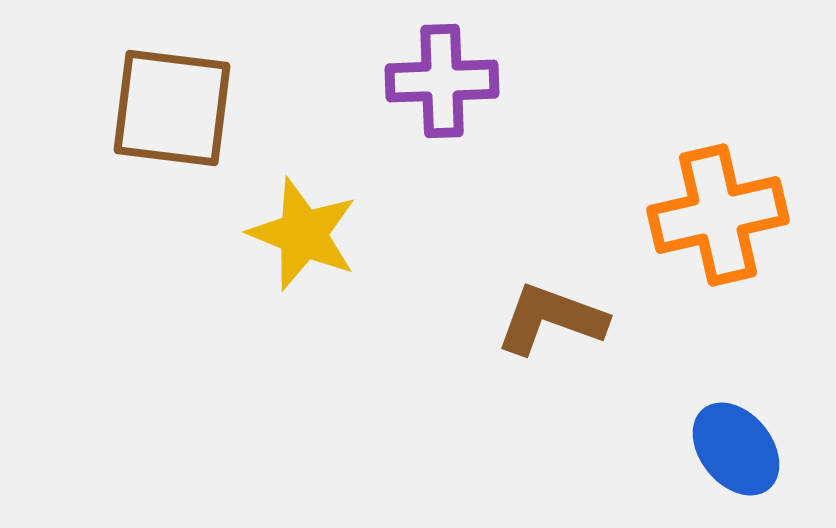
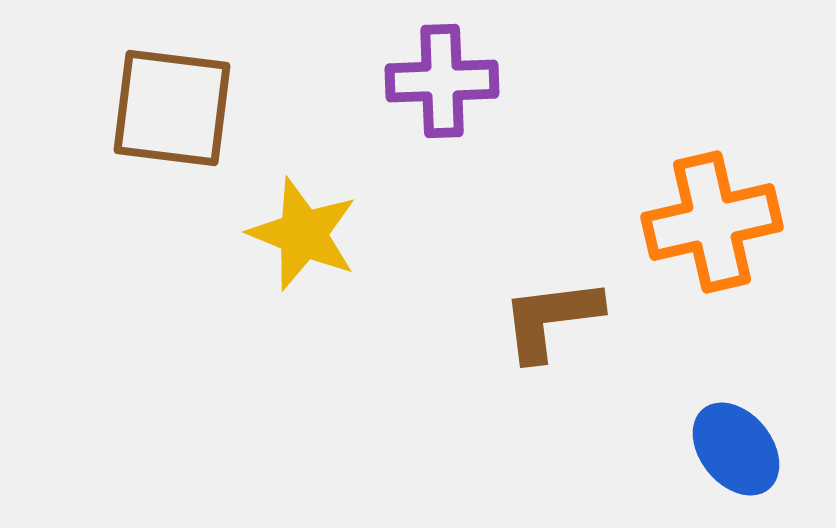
orange cross: moved 6 px left, 7 px down
brown L-shape: rotated 27 degrees counterclockwise
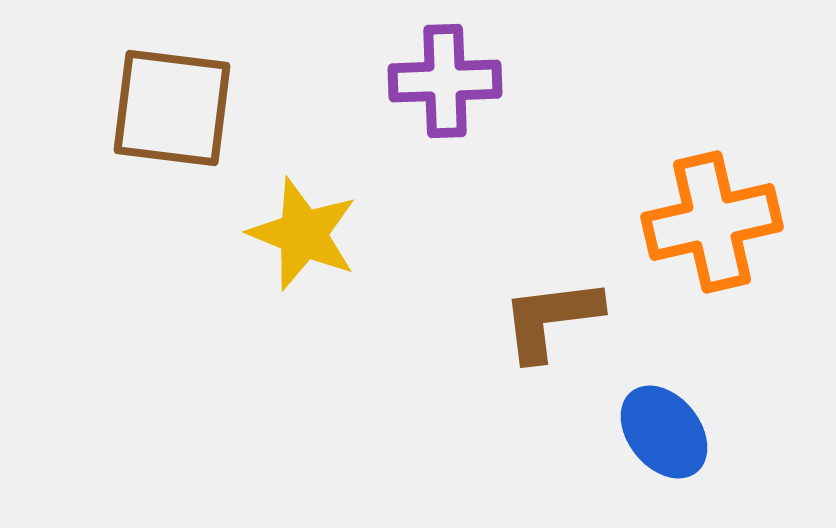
purple cross: moved 3 px right
blue ellipse: moved 72 px left, 17 px up
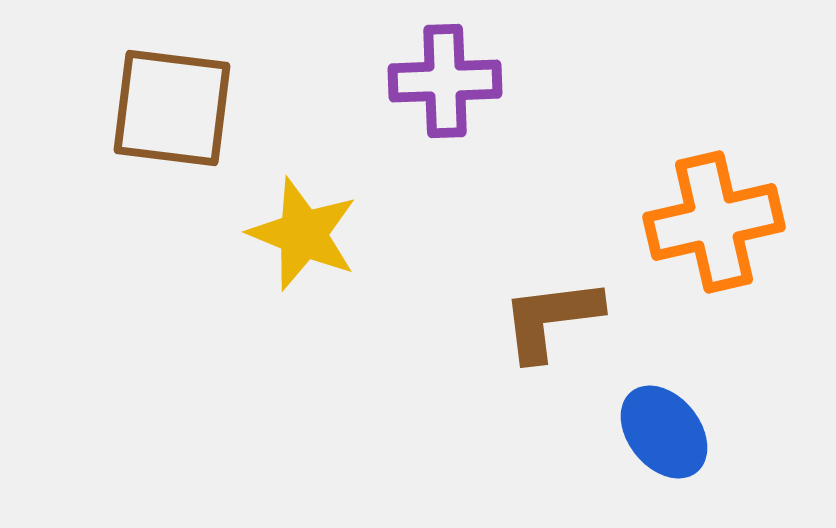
orange cross: moved 2 px right
